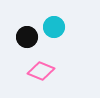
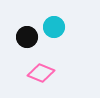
pink diamond: moved 2 px down
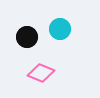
cyan circle: moved 6 px right, 2 px down
